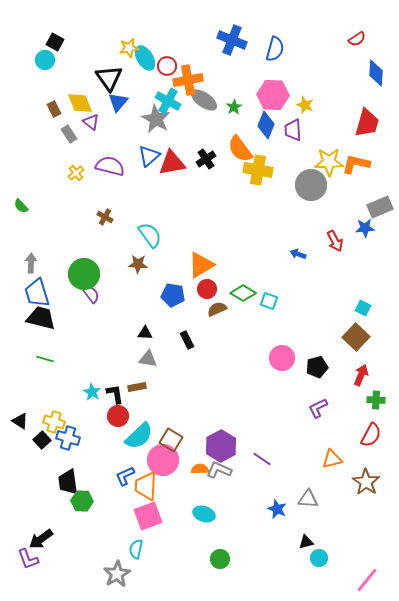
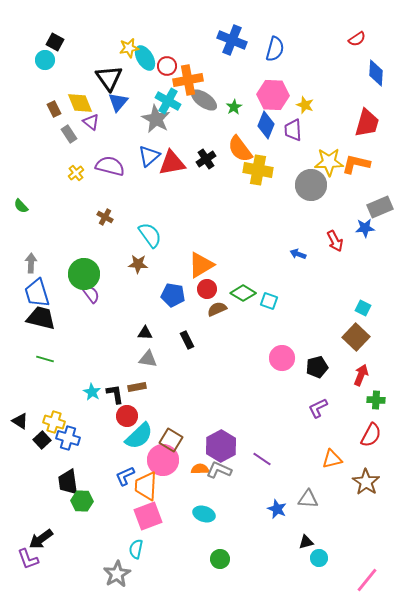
red circle at (118, 416): moved 9 px right
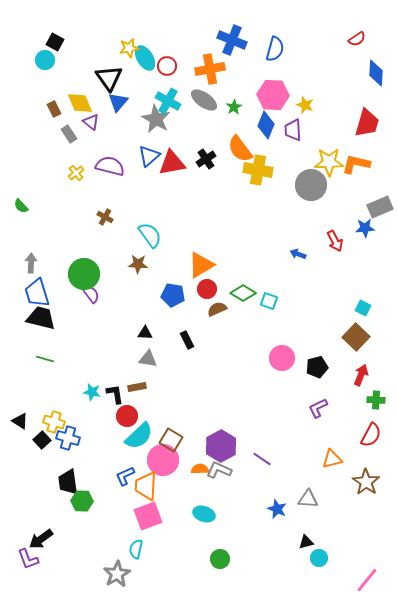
orange cross at (188, 80): moved 22 px right, 11 px up
cyan star at (92, 392): rotated 18 degrees counterclockwise
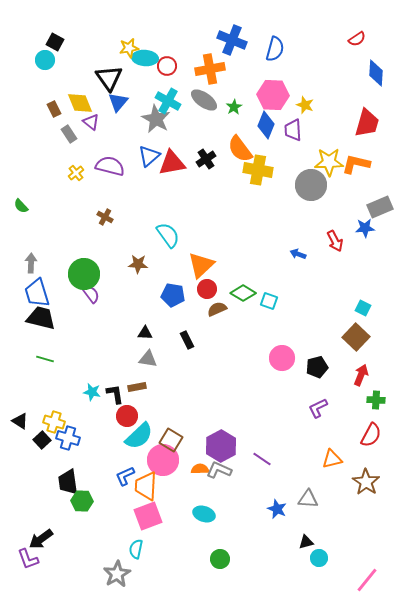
cyan ellipse at (145, 58): rotated 55 degrees counterclockwise
cyan semicircle at (150, 235): moved 18 px right
orange triangle at (201, 265): rotated 12 degrees counterclockwise
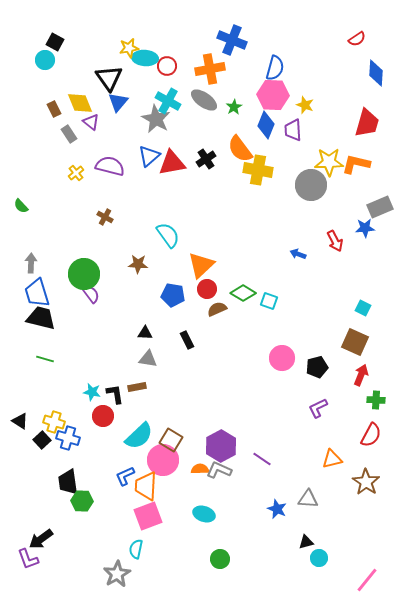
blue semicircle at (275, 49): moved 19 px down
brown square at (356, 337): moved 1 px left, 5 px down; rotated 20 degrees counterclockwise
red circle at (127, 416): moved 24 px left
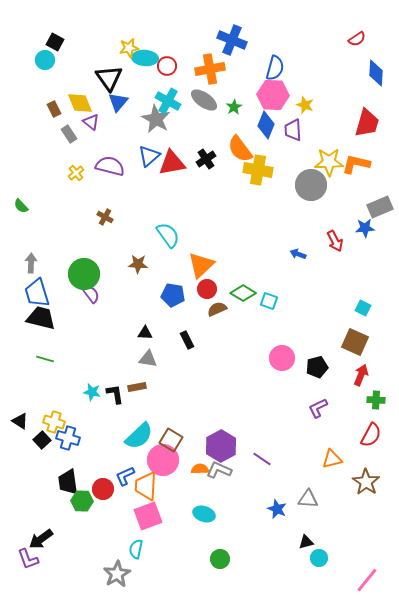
red circle at (103, 416): moved 73 px down
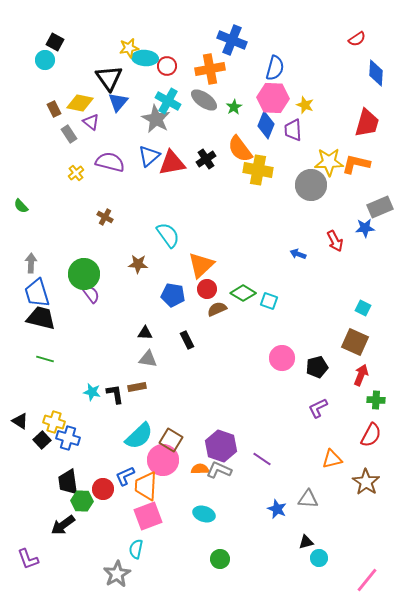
pink hexagon at (273, 95): moved 3 px down
yellow diamond at (80, 103): rotated 56 degrees counterclockwise
purple semicircle at (110, 166): moved 4 px up
purple hexagon at (221, 446): rotated 12 degrees counterclockwise
black arrow at (41, 539): moved 22 px right, 14 px up
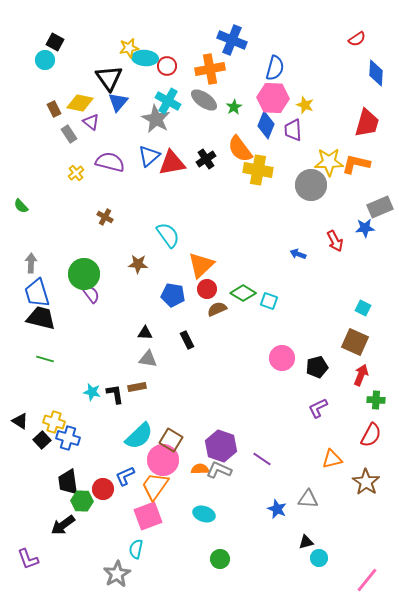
orange trapezoid at (146, 486): moved 9 px right; rotated 32 degrees clockwise
